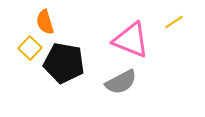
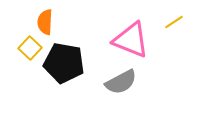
orange semicircle: rotated 20 degrees clockwise
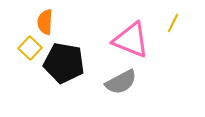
yellow line: moved 1 px left, 1 px down; rotated 30 degrees counterclockwise
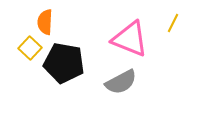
pink triangle: moved 1 px left, 1 px up
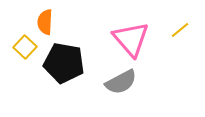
yellow line: moved 7 px right, 7 px down; rotated 24 degrees clockwise
pink triangle: moved 1 px right; rotated 27 degrees clockwise
yellow square: moved 5 px left, 1 px up
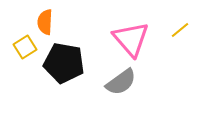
yellow square: rotated 15 degrees clockwise
gray semicircle: rotated 8 degrees counterclockwise
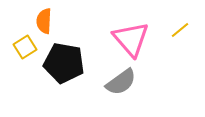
orange semicircle: moved 1 px left, 1 px up
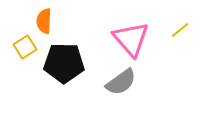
black pentagon: rotated 9 degrees counterclockwise
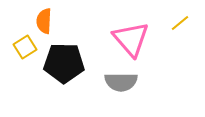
yellow line: moved 7 px up
gray semicircle: rotated 36 degrees clockwise
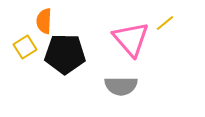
yellow line: moved 15 px left
black pentagon: moved 1 px right, 9 px up
gray semicircle: moved 4 px down
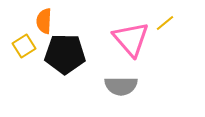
yellow square: moved 1 px left, 1 px up
